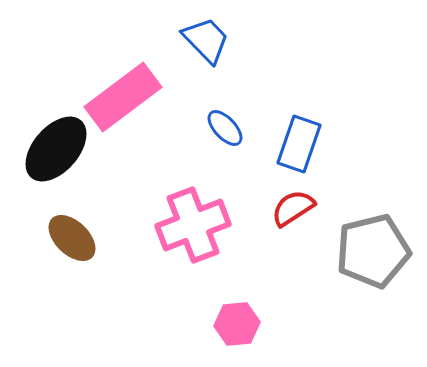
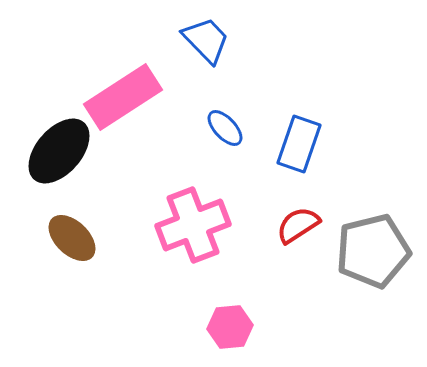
pink rectangle: rotated 4 degrees clockwise
black ellipse: moved 3 px right, 2 px down
red semicircle: moved 5 px right, 17 px down
pink hexagon: moved 7 px left, 3 px down
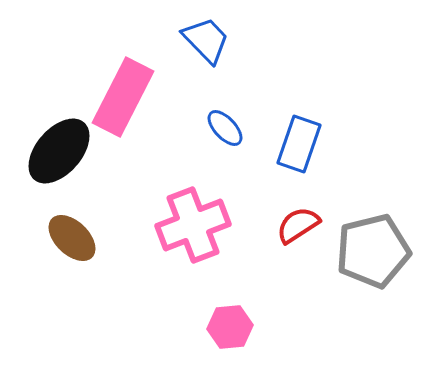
pink rectangle: rotated 30 degrees counterclockwise
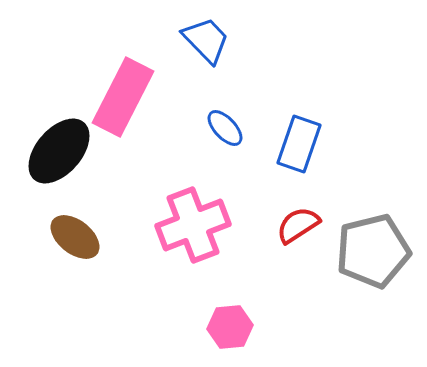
brown ellipse: moved 3 px right, 1 px up; rotated 6 degrees counterclockwise
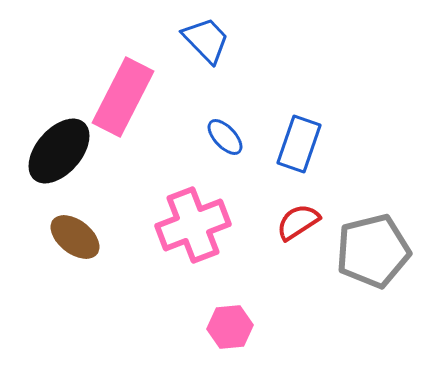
blue ellipse: moved 9 px down
red semicircle: moved 3 px up
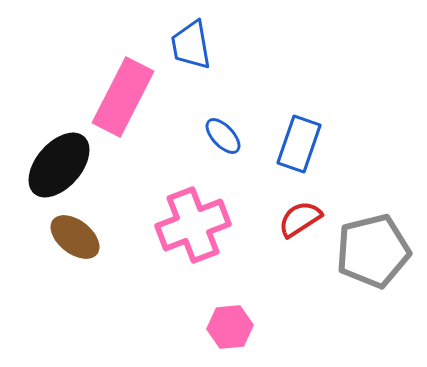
blue trapezoid: moved 15 px left, 5 px down; rotated 146 degrees counterclockwise
blue ellipse: moved 2 px left, 1 px up
black ellipse: moved 14 px down
red semicircle: moved 2 px right, 3 px up
